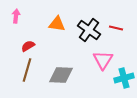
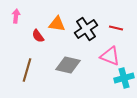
black cross: moved 3 px left, 1 px up; rotated 20 degrees clockwise
red semicircle: moved 10 px right, 10 px up; rotated 96 degrees counterclockwise
pink triangle: moved 7 px right, 4 px up; rotated 40 degrees counterclockwise
gray diamond: moved 7 px right, 10 px up; rotated 10 degrees clockwise
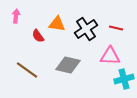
pink triangle: rotated 20 degrees counterclockwise
brown line: rotated 70 degrees counterclockwise
cyan cross: moved 1 px down
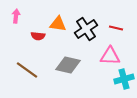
orange triangle: moved 1 px right
red semicircle: rotated 48 degrees counterclockwise
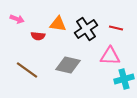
pink arrow: moved 1 px right, 3 px down; rotated 104 degrees clockwise
